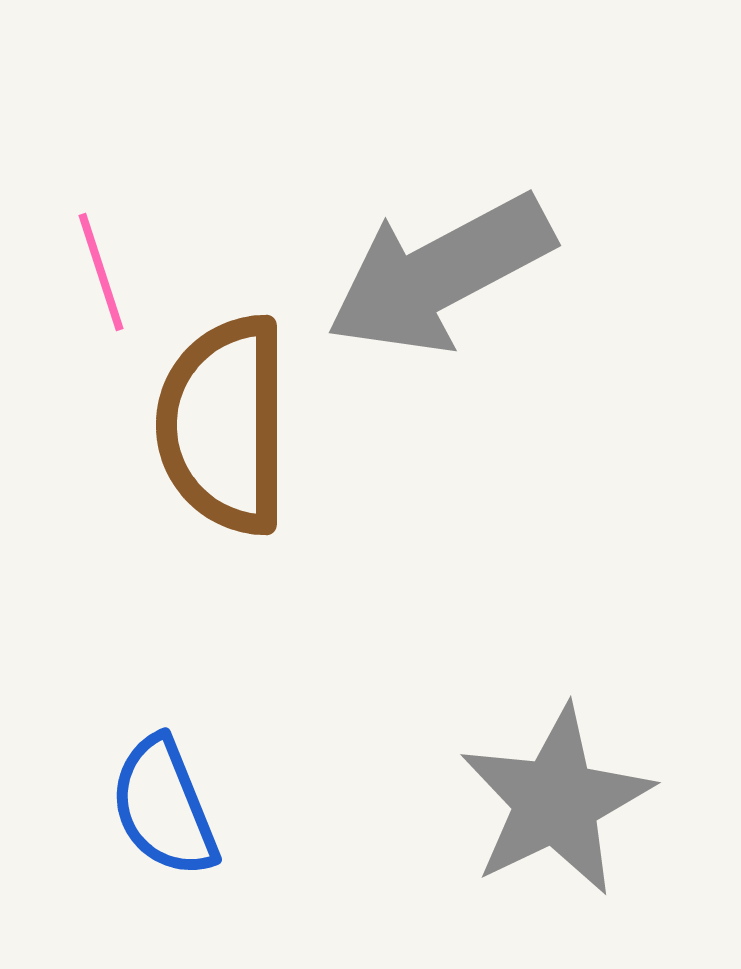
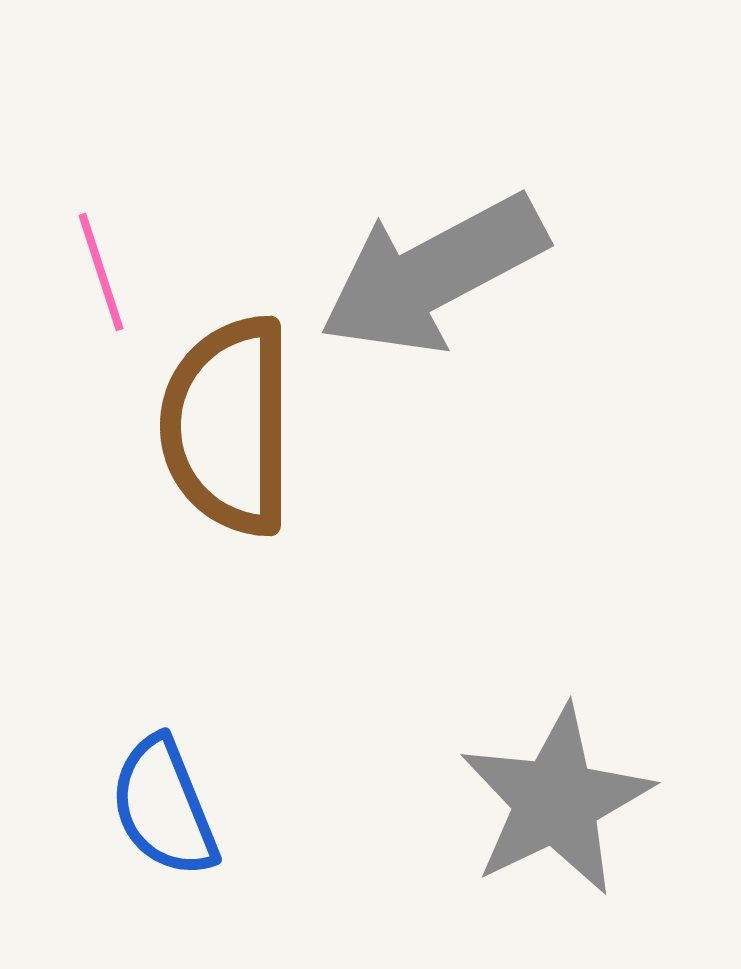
gray arrow: moved 7 px left
brown semicircle: moved 4 px right, 1 px down
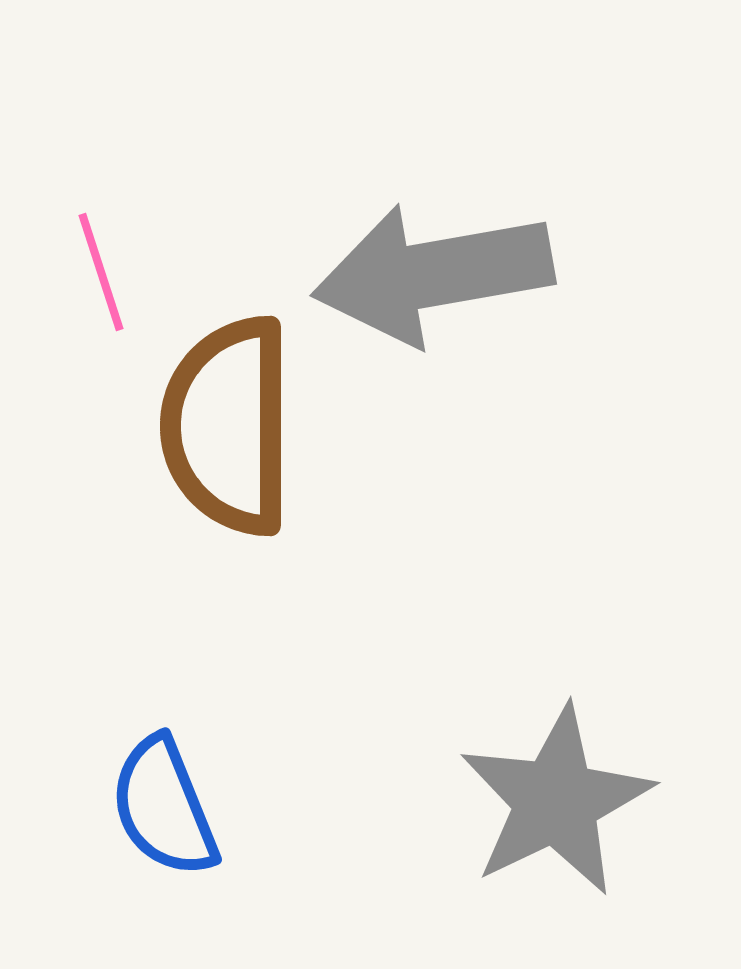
gray arrow: rotated 18 degrees clockwise
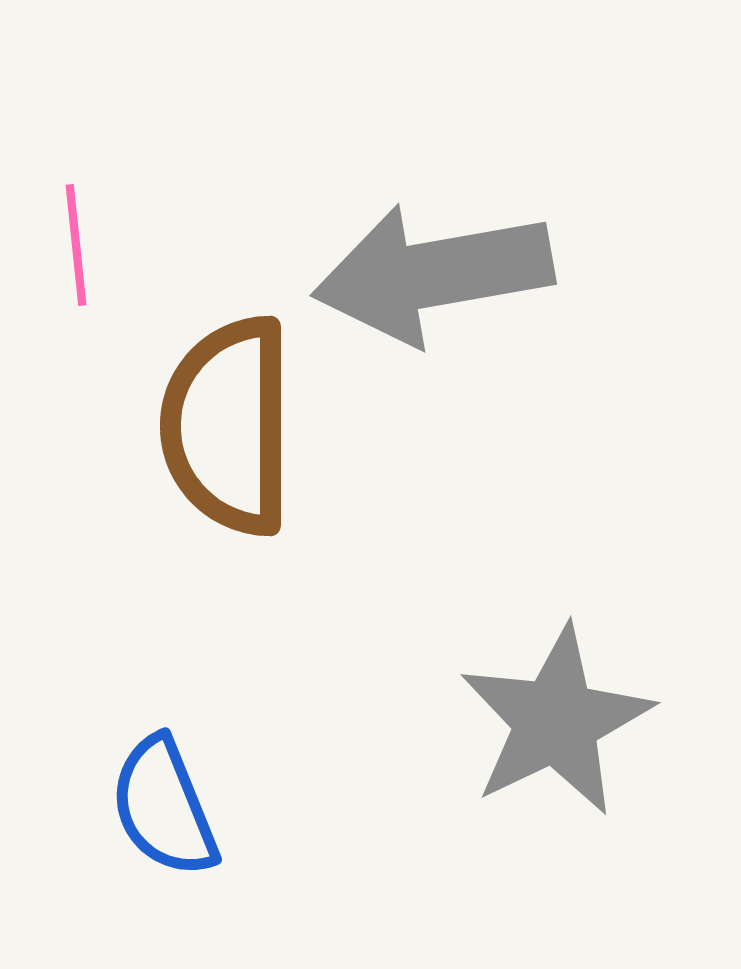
pink line: moved 25 px left, 27 px up; rotated 12 degrees clockwise
gray star: moved 80 px up
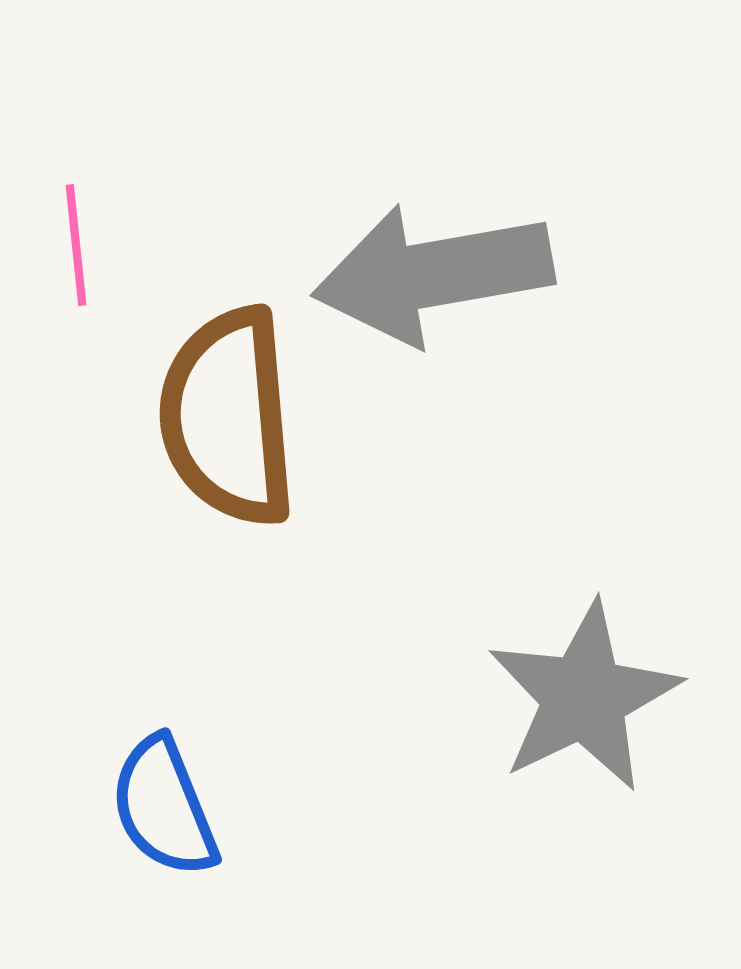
brown semicircle: moved 9 px up; rotated 5 degrees counterclockwise
gray star: moved 28 px right, 24 px up
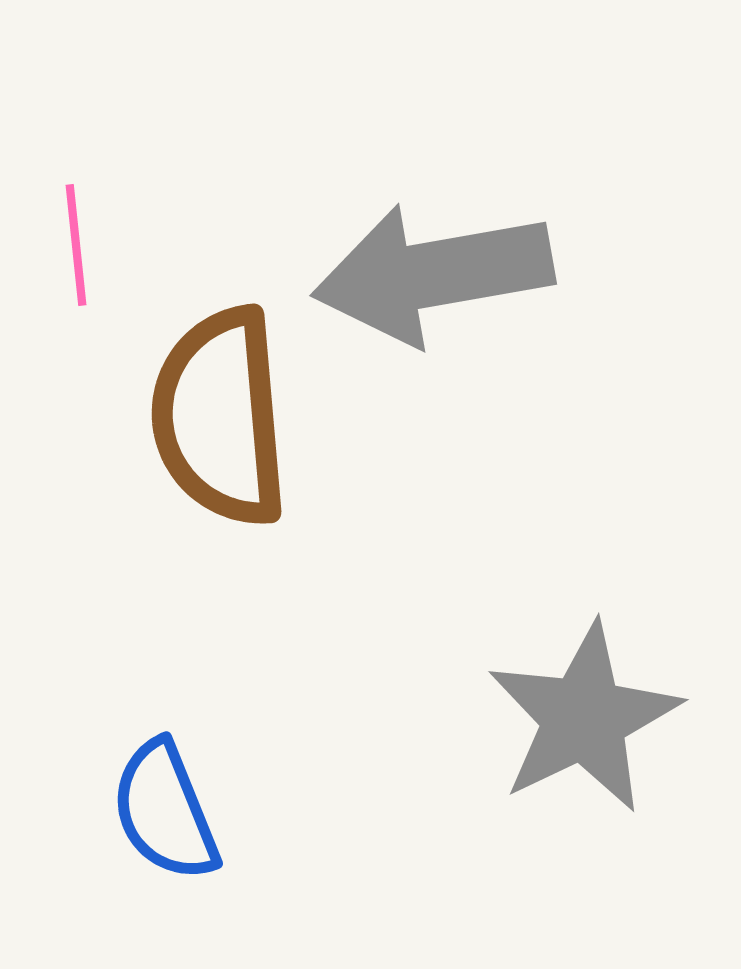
brown semicircle: moved 8 px left
gray star: moved 21 px down
blue semicircle: moved 1 px right, 4 px down
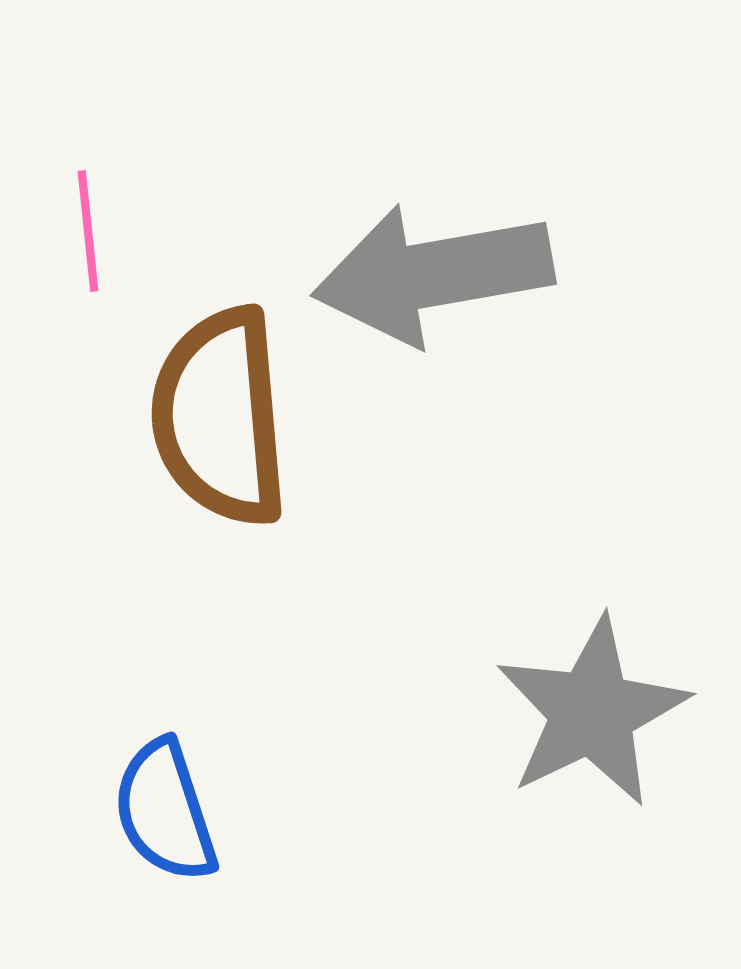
pink line: moved 12 px right, 14 px up
gray star: moved 8 px right, 6 px up
blue semicircle: rotated 4 degrees clockwise
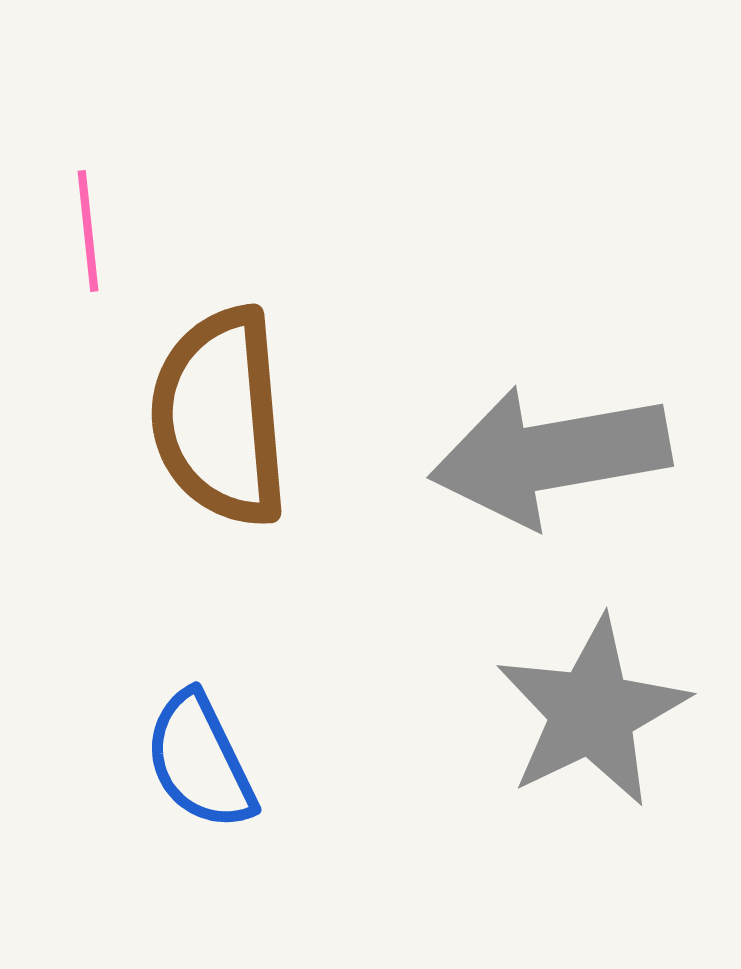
gray arrow: moved 117 px right, 182 px down
blue semicircle: moved 35 px right, 50 px up; rotated 8 degrees counterclockwise
